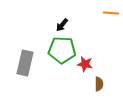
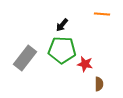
orange line: moved 9 px left, 1 px down
gray rectangle: moved 5 px up; rotated 25 degrees clockwise
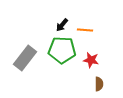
orange line: moved 17 px left, 16 px down
red star: moved 6 px right, 4 px up
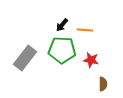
brown semicircle: moved 4 px right
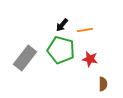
orange line: rotated 14 degrees counterclockwise
green pentagon: moved 1 px left; rotated 12 degrees clockwise
red star: moved 1 px left, 1 px up
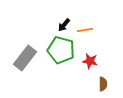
black arrow: moved 2 px right
red star: moved 2 px down
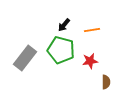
orange line: moved 7 px right
red star: rotated 21 degrees counterclockwise
brown semicircle: moved 3 px right, 2 px up
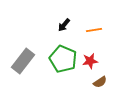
orange line: moved 2 px right
green pentagon: moved 2 px right, 9 px down; rotated 8 degrees clockwise
gray rectangle: moved 2 px left, 3 px down
brown semicircle: moved 6 px left; rotated 56 degrees clockwise
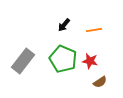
red star: rotated 21 degrees clockwise
